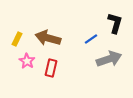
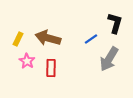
yellow rectangle: moved 1 px right
gray arrow: rotated 140 degrees clockwise
red rectangle: rotated 12 degrees counterclockwise
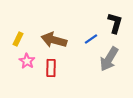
brown arrow: moved 6 px right, 2 px down
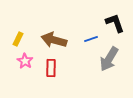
black L-shape: rotated 35 degrees counterclockwise
blue line: rotated 16 degrees clockwise
pink star: moved 2 px left
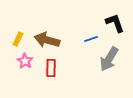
brown arrow: moved 7 px left
